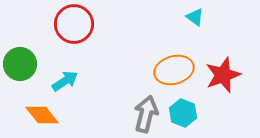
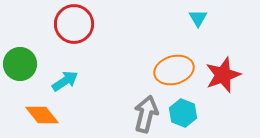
cyan triangle: moved 3 px right, 1 px down; rotated 24 degrees clockwise
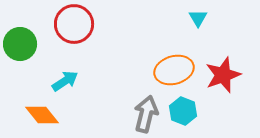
green circle: moved 20 px up
cyan hexagon: moved 2 px up
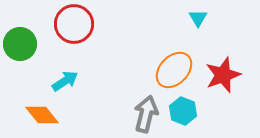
orange ellipse: rotated 30 degrees counterclockwise
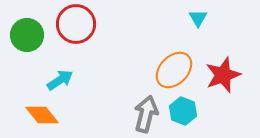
red circle: moved 2 px right
green circle: moved 7 px right, 9 px up
cyan arrow: moved 5 px left, 1 px up
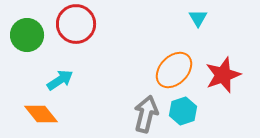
cyan hexagon: rotated 20 degrees clockwise
orange diamond: moved 1 px left, 1 px up
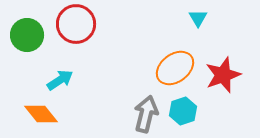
orange ellipse: moved 1 px right, 2 px up; rotated 9 degrees clockwise
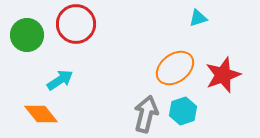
cyan triangle: rotated 42 degrees clockwise
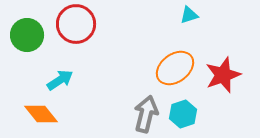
cyan triangle: moved 9 px left, 3 px up
cyan hexagon: moved 3 px down
